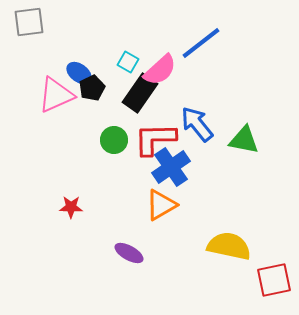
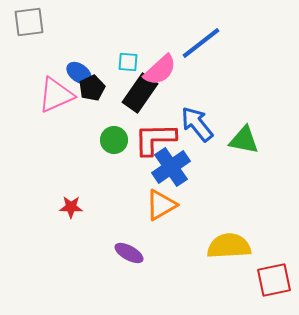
cyan square: rotated 25 degrees counterclockwise
yellow semicircle: rotated 15 degrees counterclockwise
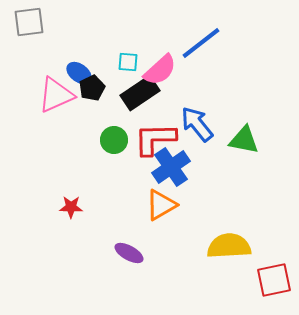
black rectangle: rotated 21 degrees clockwise
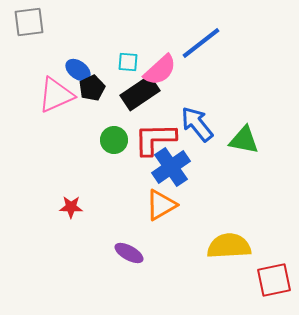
blue ellipse: moved 1 px left, 3 px up
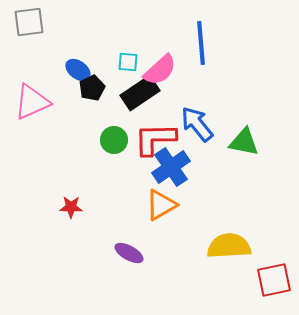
blue line: rotated 57 degrees counterclockwise
pink triangle: moved 24 px left, 7 px down
green triangle: moved 2 px down
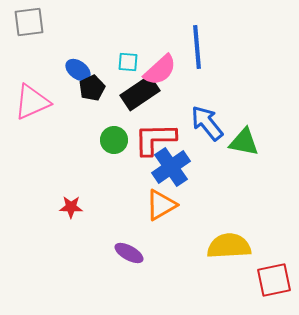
blue line: moved 4 px left, 4 px down
blue arrow: moved 10 px right, 1 px up
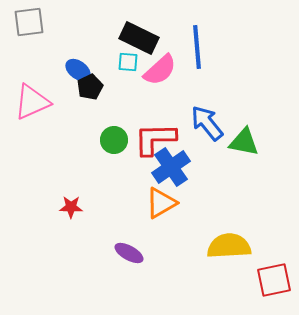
black pentagon: moved 2 px left, 1 px up
black rectangle: moved 1 px left, 55 px up; rotated 60 degrees clockwise
orange triangle: moved 2 px up
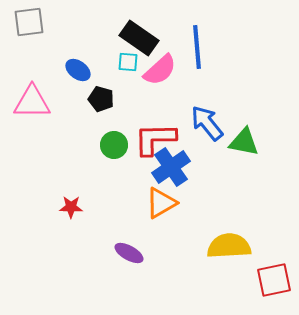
black rectangle: rotated 9 degrees clockwise
black pentagon: moved 11 px right, 12 px down; rotated 30 degrees counterclockwise
pink triangle: rotated 24 degrees clockwise
green circle: moved 5 px down
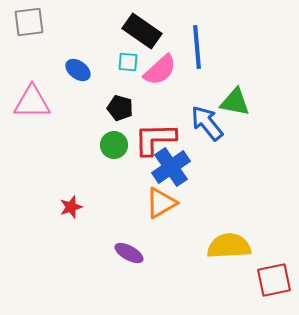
black rectangle: moved 3 px right, 7 px up
black pentagon: moved 19 px right, 9 px down
green triangle: moved 9 px left, 40 px up
red star: rotated 20 degrees counterclockwise
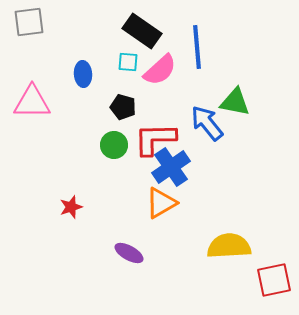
blue ellipse: moved 5 px right, 4 px down; rotated 50 degrees clockwise
black pentagon: moved 3 px right, 1 px up
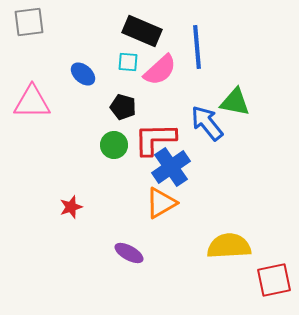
black rectangle: rotated 12 degrees counterclockwise
blue ellipse: rotated 45 degrees counterclockwise
